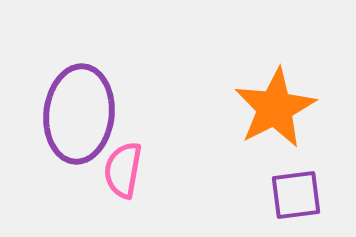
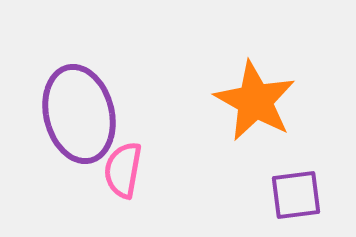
orange star: moved 20 px left, 7 px up; rotated 16 degrees counterclockwise
purple ellipse: rotated 20 degrees counterclockwise
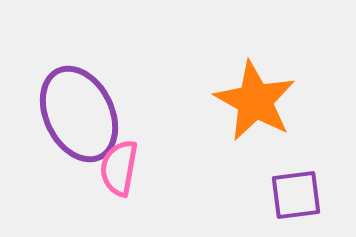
purple ellipse: rotated 12 degrees counterclockwise
pink semicircle: moved 4 px left, 2 px up
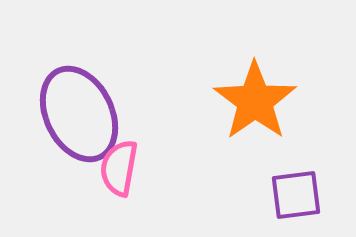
orange star: rotated 8 degrees clockwise
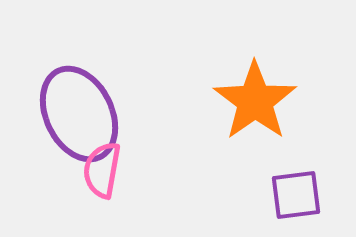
pink semicircle: moved 17 px left, 2 px down
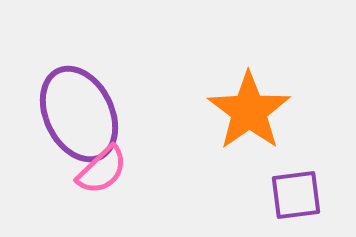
orange star: moved 6 px left, 10 px down
pink semicircle: rotated 144 degrees counterclockwise
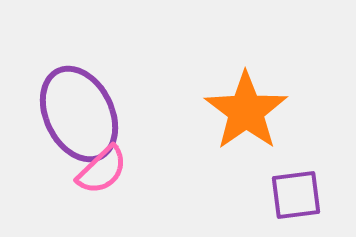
orange star: moved 3 px left
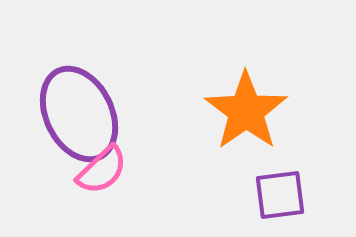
purple square: moved 16 px left
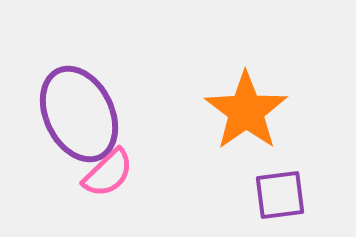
pink semicircle: moved 6 px right, 3 px down
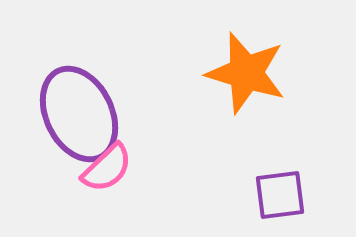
orange star: moved 38 px up; rotated 20 degrees counterclockwise
pink semicircle: moved 1 px left, 5 px up
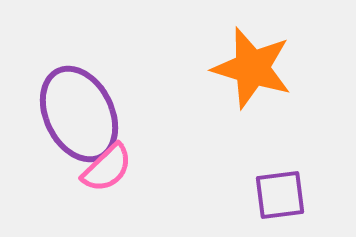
orange star: moved 6 px right, 5 px up
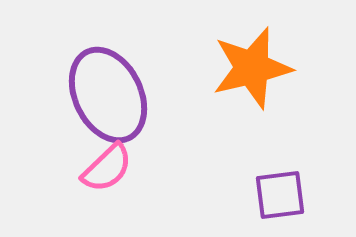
orange star: rotated 30 degrees counterclockwise
purple ellipse: moved 29 px right, 19 px up
